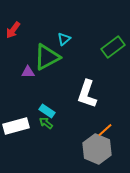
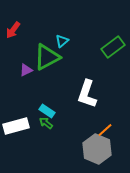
cyan triangle: moved 2 px left, 2 px down
purple triangle: moved 2 px left, 2 px up; rotated 24 degrees counterclockwise
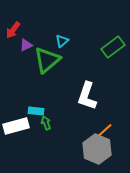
green triangle: moved 3 px down; rotated 12 degrees counterclockwise
purple triangle: moved 25 px up
white L-shape: moved 2 px down
cyan rectangle: moved 11 px left; rotated 28 degrees counterclockwise
green arrow: rotated 32 degrees clockwise
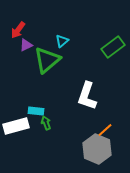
red arrow: moved 5 px right
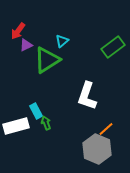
red arrow: moved 1 px down
green triangle: rotated 8 degrees clockwise
cyan rectangle: rotated 56 degrees clockwise
orange line: moved 1 px right, 1 px up
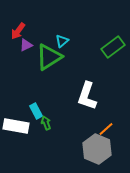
green triangle: moved 2 px right, 3 px up
white rectangle: rotated 25 degrees clockwise
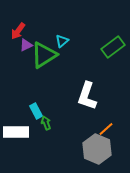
green triangle: moved 5 px left, 2 px up
white rectangle: moved 6 px down; rotated 10 degrees counterclockwise
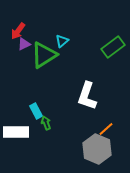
purple triangle: moved 2 px left, 1 px up
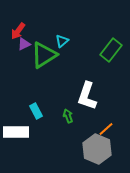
green rectangle: moved 2 px left, 3 px down; rotated 15 degrees counterclockwise
green arrow: moved 22 px right, 7 px up
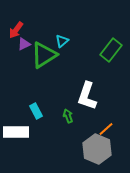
red arrow: moved 2 px left, 1 px up
